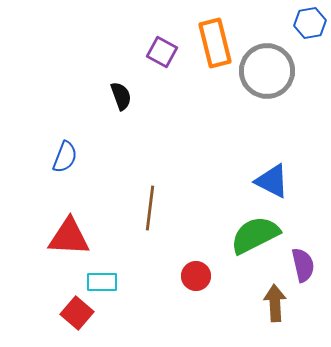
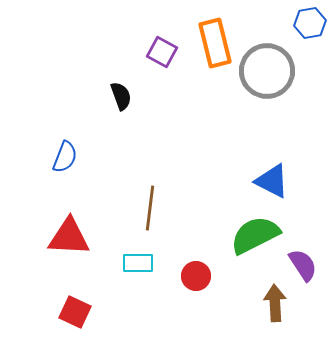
purple semicircle: rotated 20 degrees counterclockwise
cyan rectangle: moved 36 px right, 19 px up
red square: moved 2 px left, 1 px up; rotated 16 degrees counterclockwise
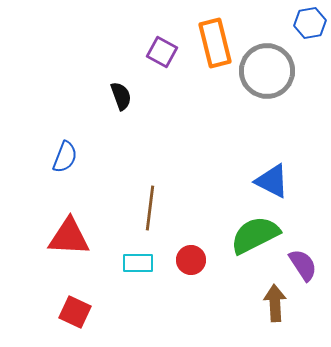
red circle: moved 5 px left, 16 px up
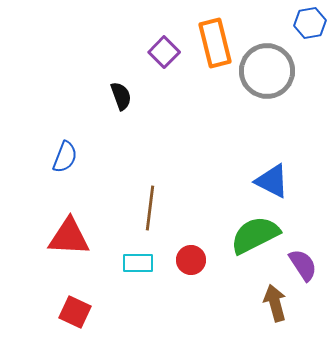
purple square: moved 2 px right; rotated 16 degrees clockwise
brown arrow: rotated 12 degrees counterclockwise
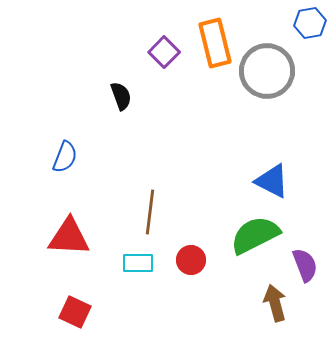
brown line: moved 4 px down
purple semicircle: moved 2 px right; rotated 12 degrees clockwise
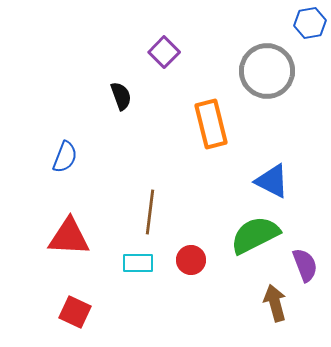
orange rectangle: moved 4 px left, 81 px down
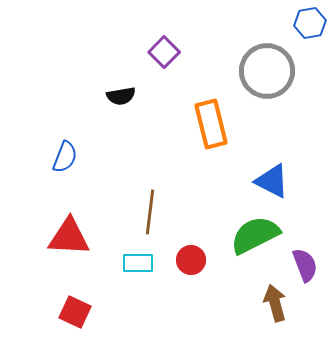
black semicircle: rotated 100 degrees clockwise
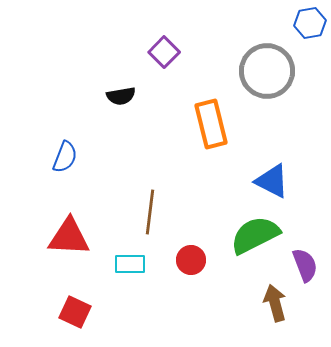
cyan rectangle: moved 8 px left, 1 px down
